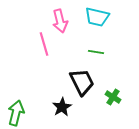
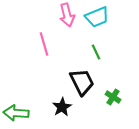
cyan trapezoid: rotated 35 degrees counterclockwise
pink arrow: moved 7 px right, 6 px up
green line: rotated 56 degrees clockwise
green arrow: rotated 100 degrees counterclockwise
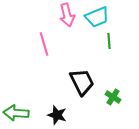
green line: moved 13 px right, 11 px up; rotated 21 degrees clockwise
black star: moved 5 px left, 8 px down; rotated 24 degrees counterclockwise
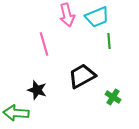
black trapezoid: moved 6 px up; rotated 92 degrees counterclockwise
black star: moved 20 px left, 25 px up
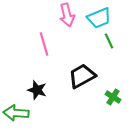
cyan trapezoid: moved 2 px right, 1 px down
green line: rotated 21 degrees counterclockwise
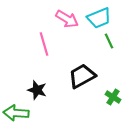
pink arrow: moved 4 px down; rotated 45 degrees counterclockwise
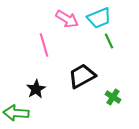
pink line: moved 1 px down
black star: moved 1 px left, 1 px up; rotated 24 degrees clockwise
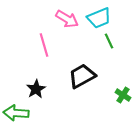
green cross: moved 10 px right, 2 px up
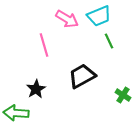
cyan trapezoid: moved 2 px up
